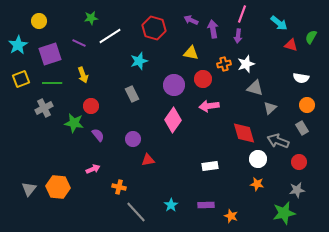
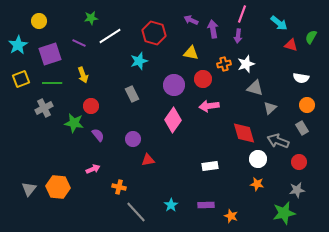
red hexagon at (154, 28): moved 5 px down
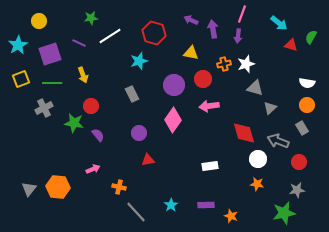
white semicircle at (301, 78): moved 6 px right, 5 px down
purple circle at (133, 139): moved 6 px right, 6 px up
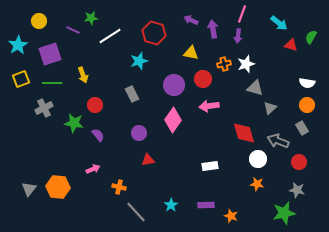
purple line at (79, 43): moved 6 px left, 13 px up
red circle at (91, 106): moved 4 px right, 1 px up
gray star at (297, 190): rotated 21 degrees clockwise
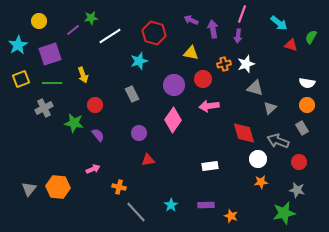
purple line at (73, 30): rotated 64 degrees counterclockwise
orange star at (257, 184): moved 4 px right, 2 px up; rotated 16 degrees counterclockwise
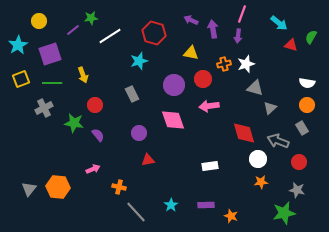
pink diamond at (173, 120): rotated 55 degrees counterclockwise
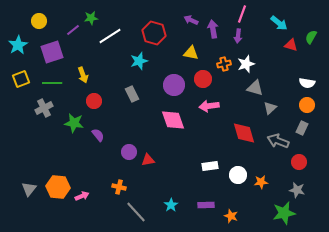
purple square at (50, 54): moved 2 px right, 2 px up
red circle at (95, 105): moved 1 px left, 4 px up
gray rectangle at (302, 128): rotated 56 degrees clockwise
purple circle at (139, 133): moved 10 px left, 19 px down
white circle at (258, 159): moved 20 px left, 16 px down
pink arrow at (93, 169): moved 11 px left, 27 px down
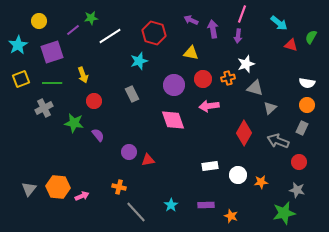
orange cross at (224, 64): moved 4 px right, 14 px down
red diamond at (244, 133): rotated 45 degrees clockwise
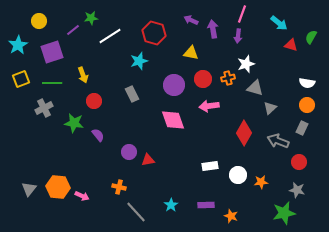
pink arrow at (82, 196): rotated 48 degrees clockwise
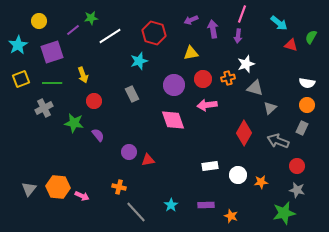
purple arrow at (191, 20): rotated 48 degrees counterclockwise
yellow triangle at (191, 53): rotated 21 degrees counterclockwise
pink arrow at (209, 106): moved 2 px left, 1 px up
red circle at (299, 162): moved 2 px left, 4 px down
